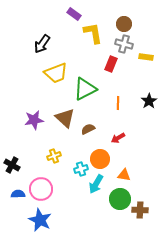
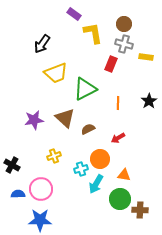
blue star: rotated 25 degrees counterclockwise
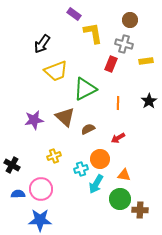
brown circle: moved 6 px right, 4 px up
yellow rectangle: moved 4 px down; rotated 16 degrees counterclockwise
yellow trapezoid: moved 2 px up
brown triangle: moved 1 px up
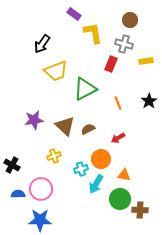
orange line: rotated 24 degrees counterclockwise
brown triangle: moved 9 px down
orange circle: moved 1 px right
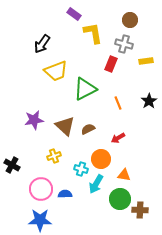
cyan cross: rotated 32 degrees clockwise
blue semicircle: moved 47 px right
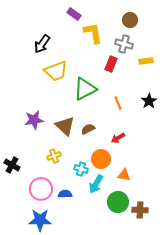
green circle: moved 2 px left, 3 px down
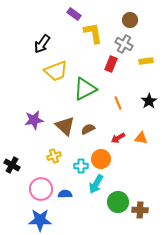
gray cross: rotated 12 degrees clockwise
cyan cross: moved 3 px up; rotated 16 degrees counterclockwise
orange triangle: moved 17 px right, 37 px up
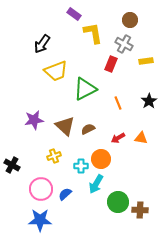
blue semicircle: rotated 40 degrees counterclockwise
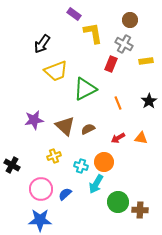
orange circle: moved 3 px right, 3 px down
cyan cross: rotated 16 degrees clockwise
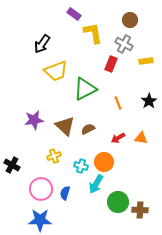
blue semicircle: moved 1 px up; rotated 32 degrees counterclockwise
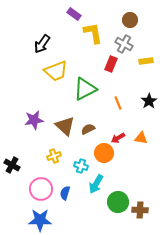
orange circle: moved 9 px up
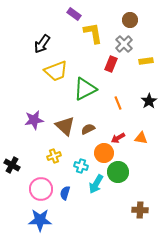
gray cross: rotated 18 degrees clockwise
green circle: moved 30 px up
